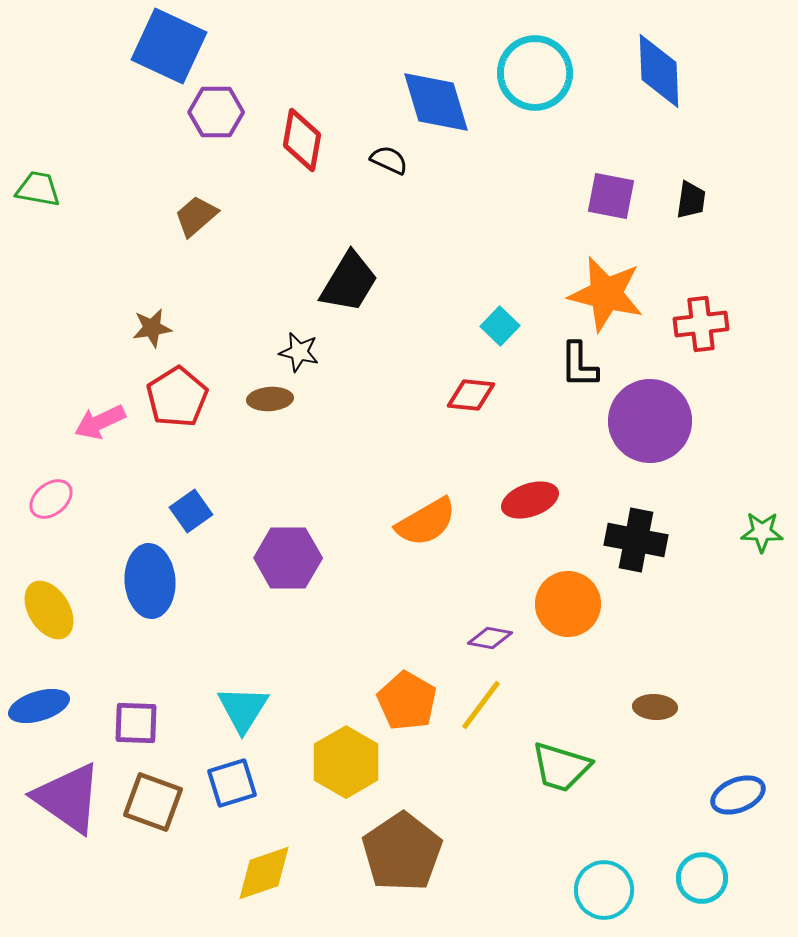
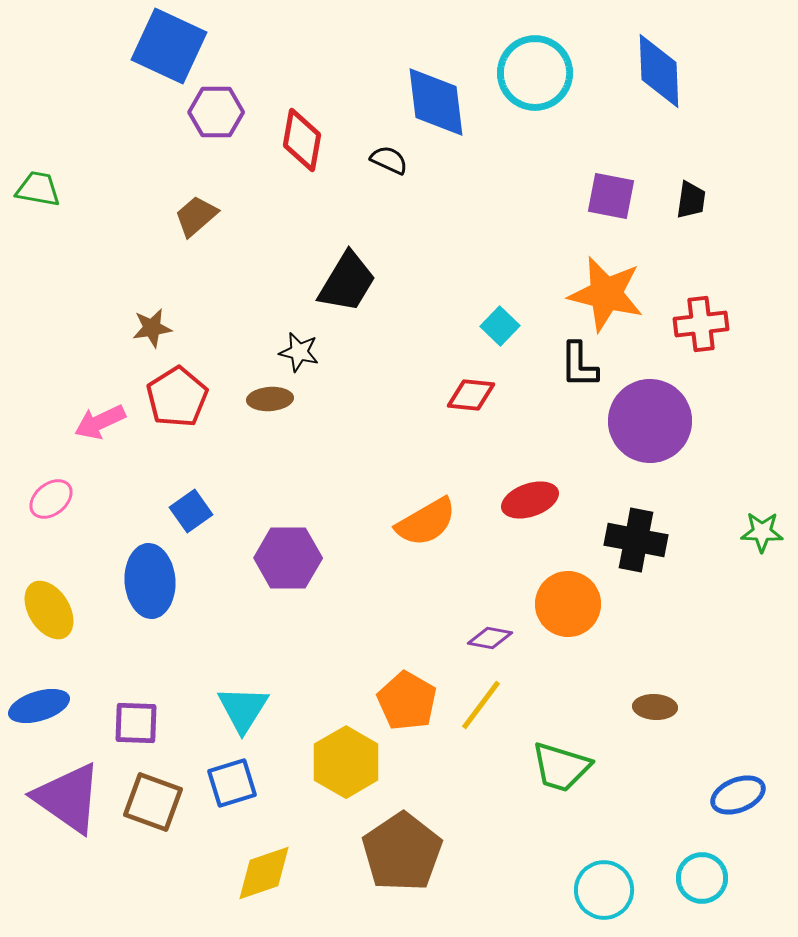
blue diamond at (436, 102): rotated 10 degrees clockwise
black trapezoid at (349, 282): moved 2 px left
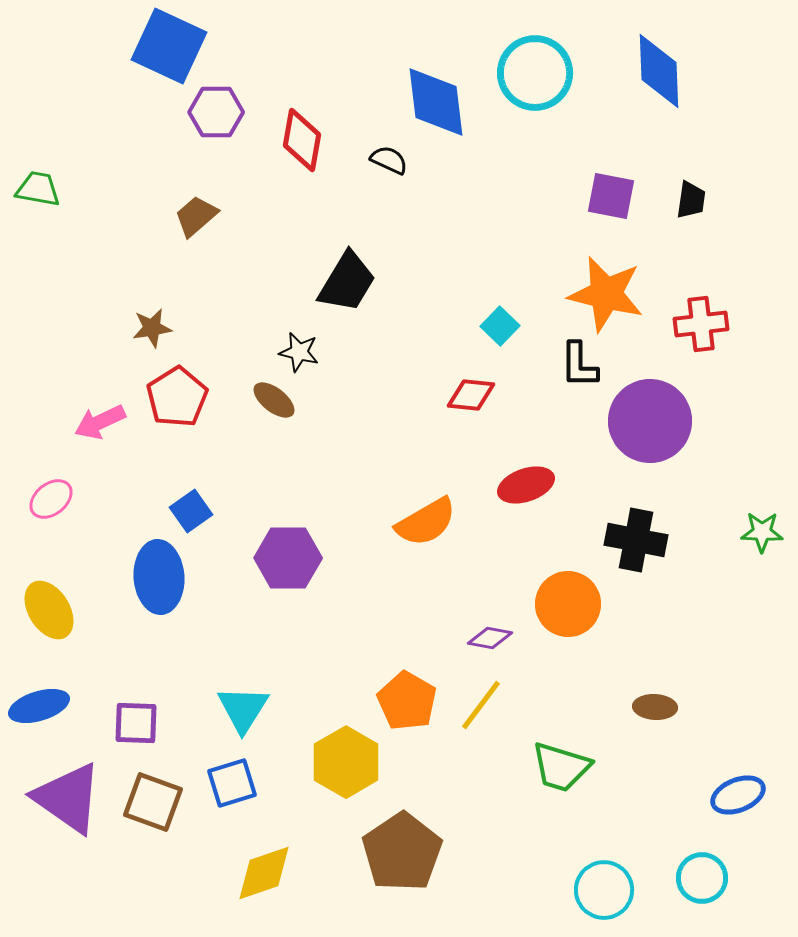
brown ellipse at (270, 399): moved 4 px right, 1 px down; rotated 42 degrees clockwise
red ellipse at (530, 500): moved 4 px left, 15 px up
blue ellipse at (150, 581): moved 9 px right, 4 px up
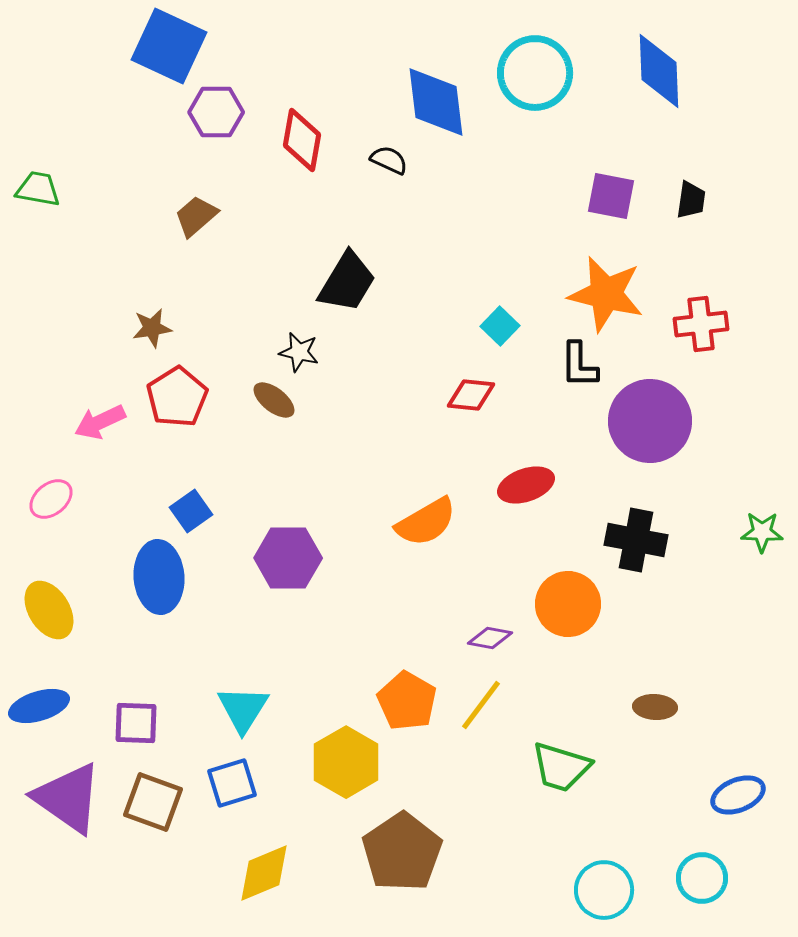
yellow diamond at (264, 873): rotated 4 degrees counterclockwise
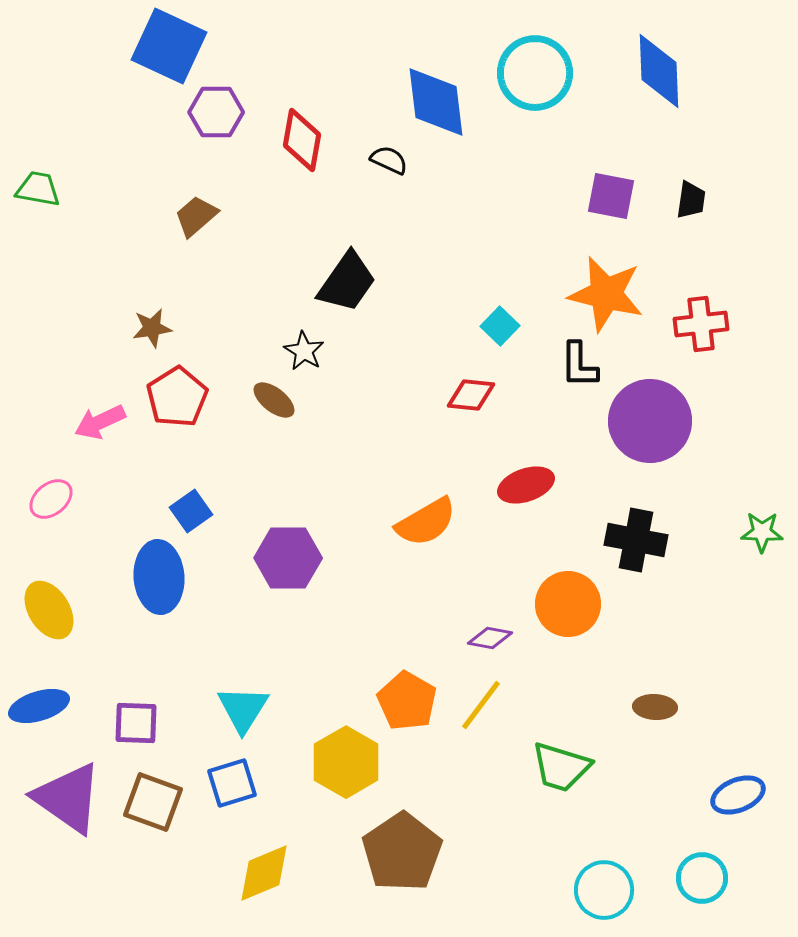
black trapezoid at (347, 282): rotated 4 degrees clockwise
black star at (299, 352): moved 5 px right, 1 px up; rotated 18 degrees clockwise
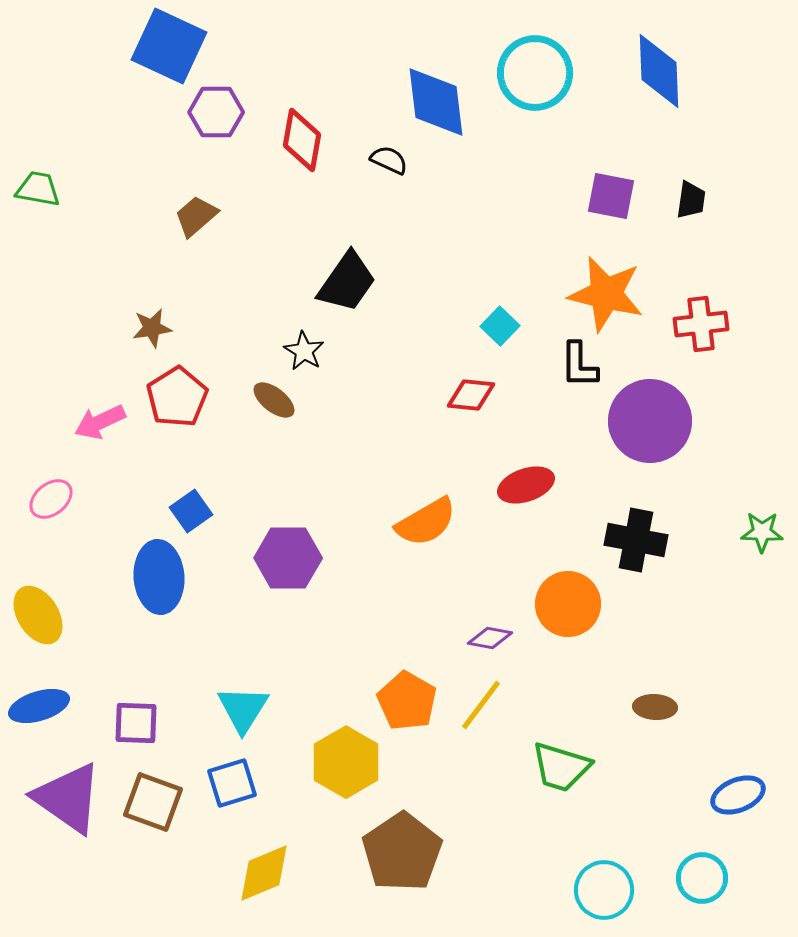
yellow ellipse at (49, 610): moved 11 px left, 5 px down
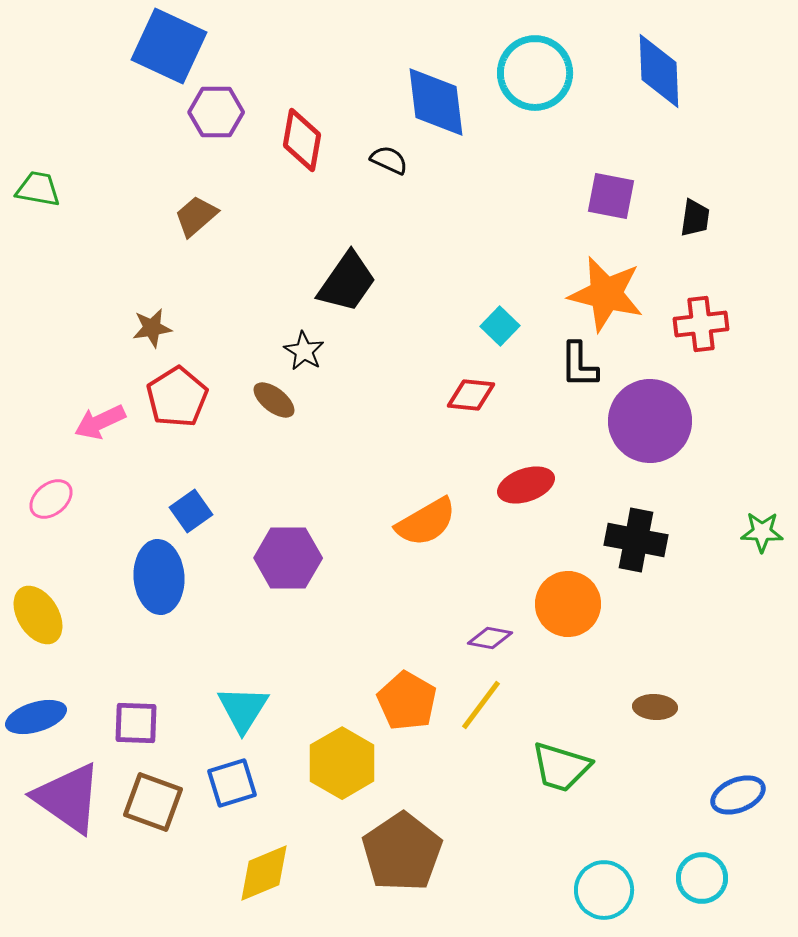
black trapezoid at (691, 200): moved 4 px right, 18 px down
blue ellipse at (39, 706): moved 3 px left, 11 px down
yellow hexagon at (346, 762): moved 4 px left, 1 px down
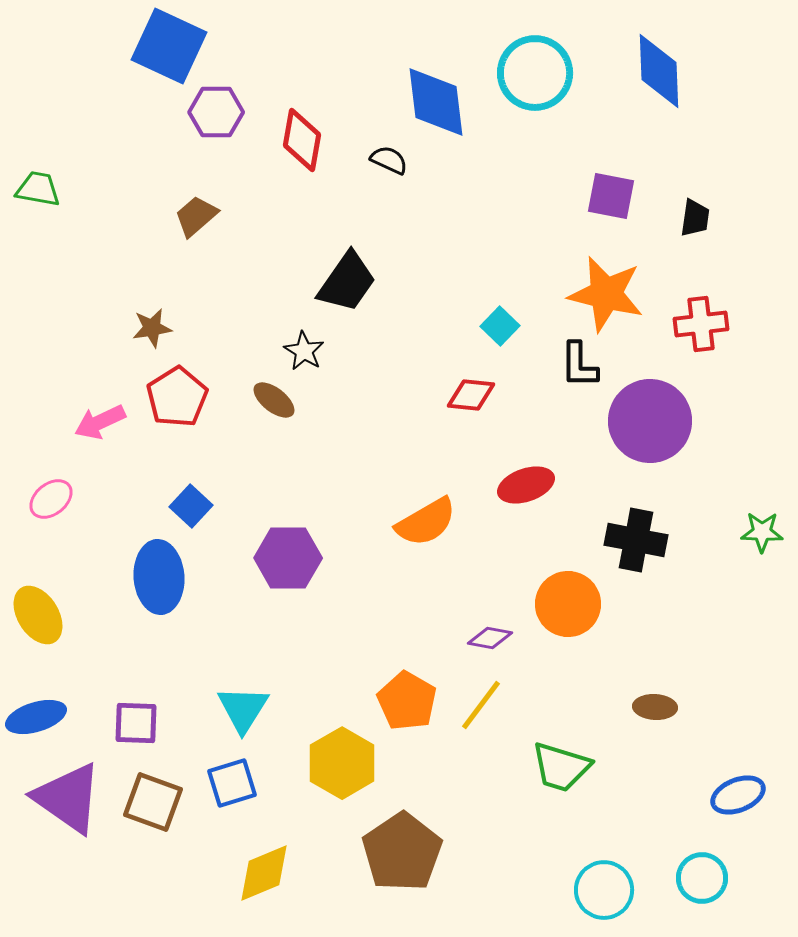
blue square at (191, 511): moved 5 px up; rotated 12 degrees counterclockwise
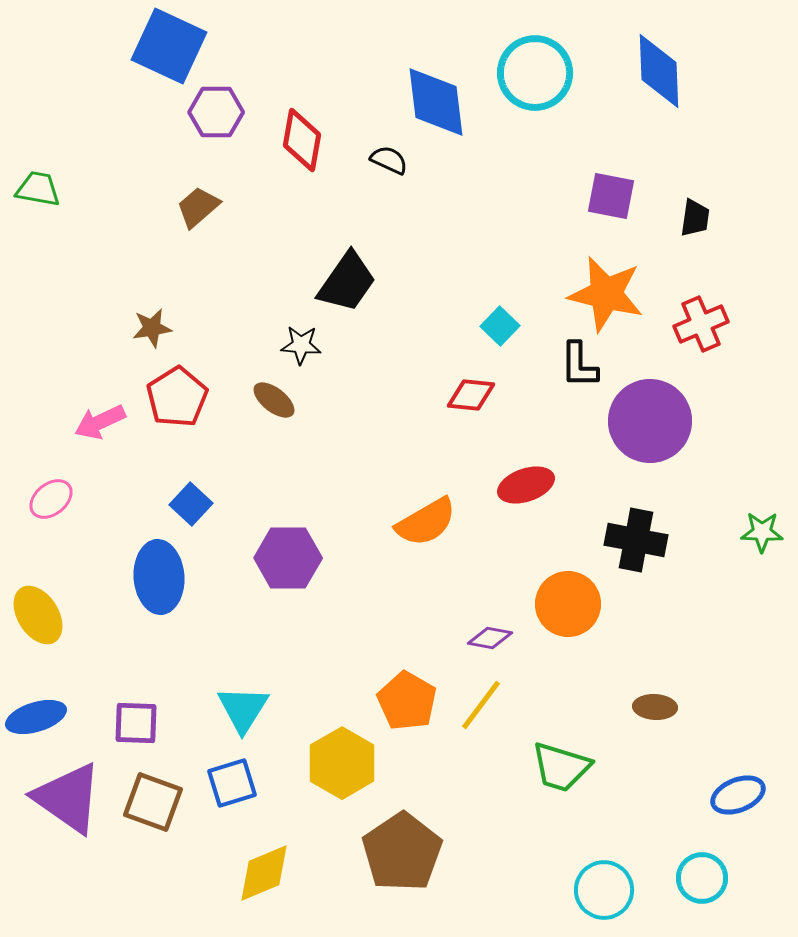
brown trapezoid at (196, 216): moved 2 px right, 9 px up
red cross at (701, 324): rotated 16 degrees counterclockwise
black star at (304, 351): moved 3 px left, 6 px up; rotated 27 degrees counterclockwise
blue square at (191, 506): moved 2 px up
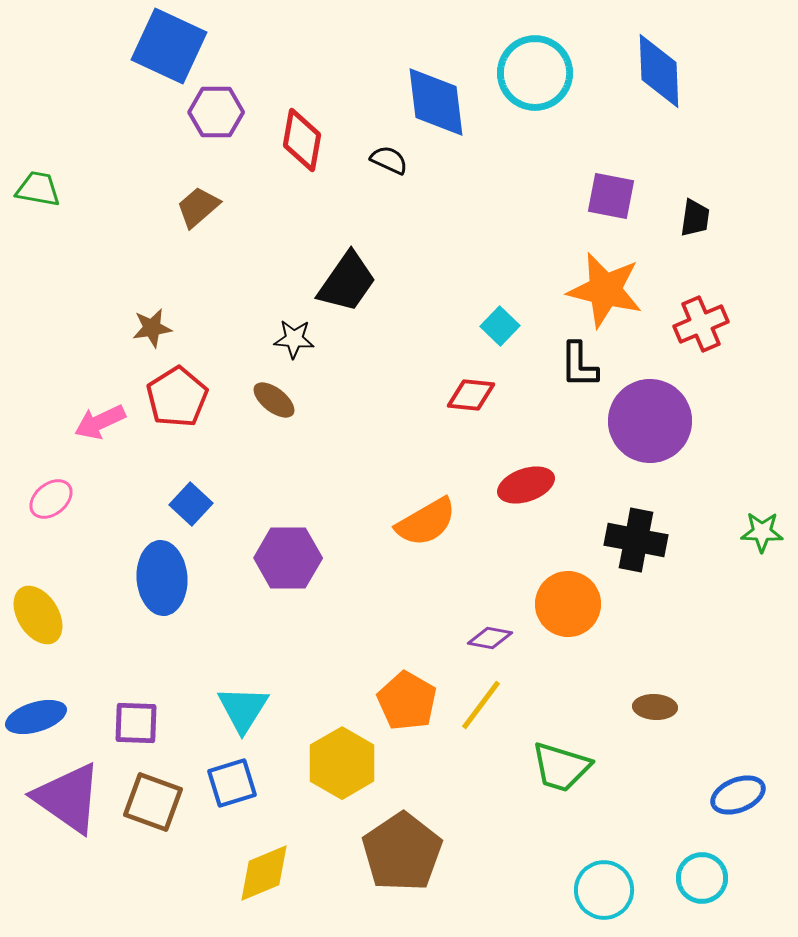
orange star at (606, 294): moved 1 px left, 4 px up
black star at (301, 345): moved 7 px left, 6 px up
blue ellipse at (159, 577): moved 3 px right, 1 px down
